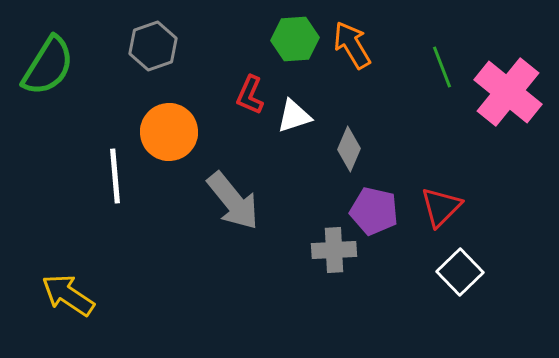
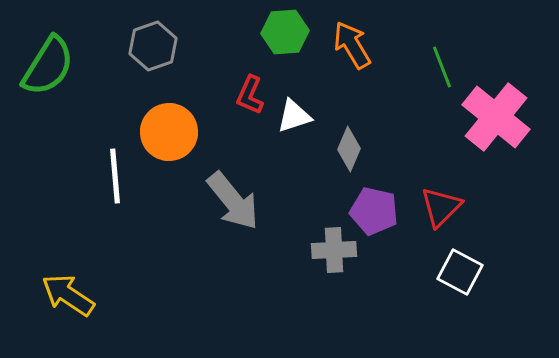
green hexagon: moved 10 px left, 7 px up
pink cross: moved 12 px left, 25 px down
white square: rotated 18 degrees counterclockwise
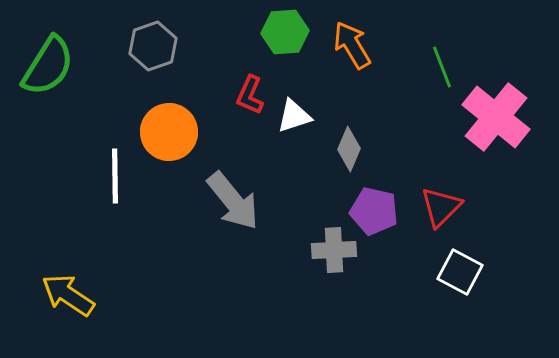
white line: rotated 4 degrees clockwise
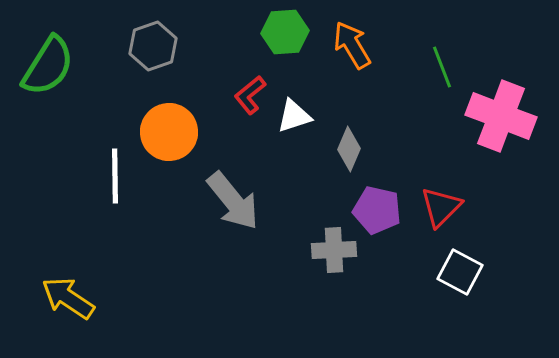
red L-shape: rotated 27 degrees clockwise
pink cross: moved 5 px right, 1 px up; rotated 18 degrees counterclockwise
purple pentagon: moved 3 px right, 1 px up
yellow arrow: moved 3 px down
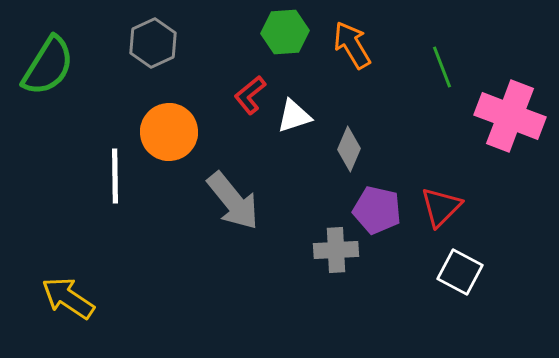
gray hexagon: moved 3 px up; rotated 6 degrees counterclockwise
pink cross: moved 9 px right
gray cross: moved 2 px right
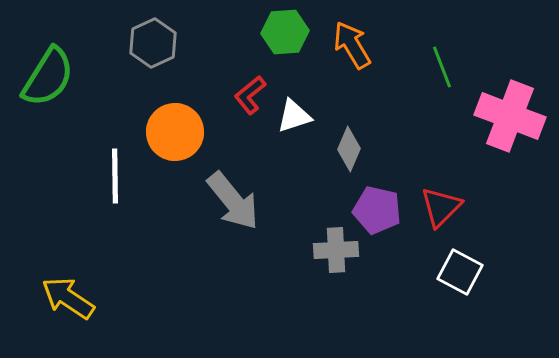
green semicircle: moved 11 px down
orange circle: moved 6 px right
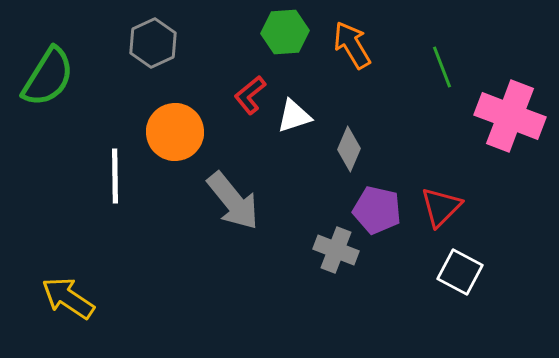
gray cross: rotated 24 degrees clockwise
